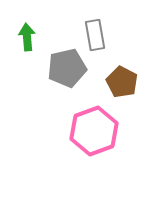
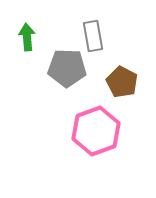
gray rectangle: moved 2 px left, 1 px down
gray pentagon: rotated 15 degrees clockwise
pink hexagon: moved 2 px right
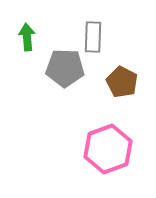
gray rectangle: moved 1 px down; rotated 12 degrees clockwise
gray pentagon: moved 2 px left
pink hexagon: moved 12 px right, 18 px down
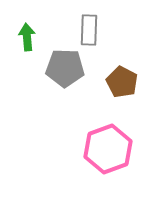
gray rectangle: moved 4 px left, 7 px up
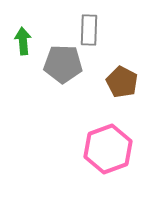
green arrow: moved 4 px left, 4 px down
gray pentagon: moved 2 px left, 4 px up
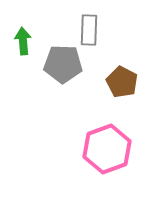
pink hexagon: moved 1 px left
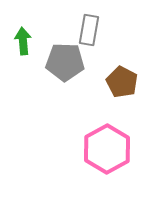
gray rectangle: rotated 8 degrees clockwise
gray pentagon: moved 2 px right, 2 px up
pink hexagon: rotated 9 degrees counterclockwise
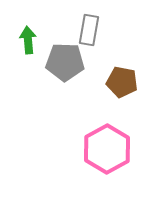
green arrow: moved 5 px right, 1 px up
brown pentagon: rotated 16 degrees counterclockwise
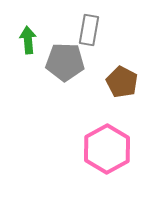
brown pentagon: rotated 16 degrees clockwise
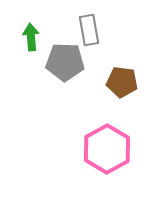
gray rectangle: rotated 20 degrees counterclockwise
green arrow: moved 3 px right, 3 px up
brown pentagon: rotated 20 degrees counterclockwise
